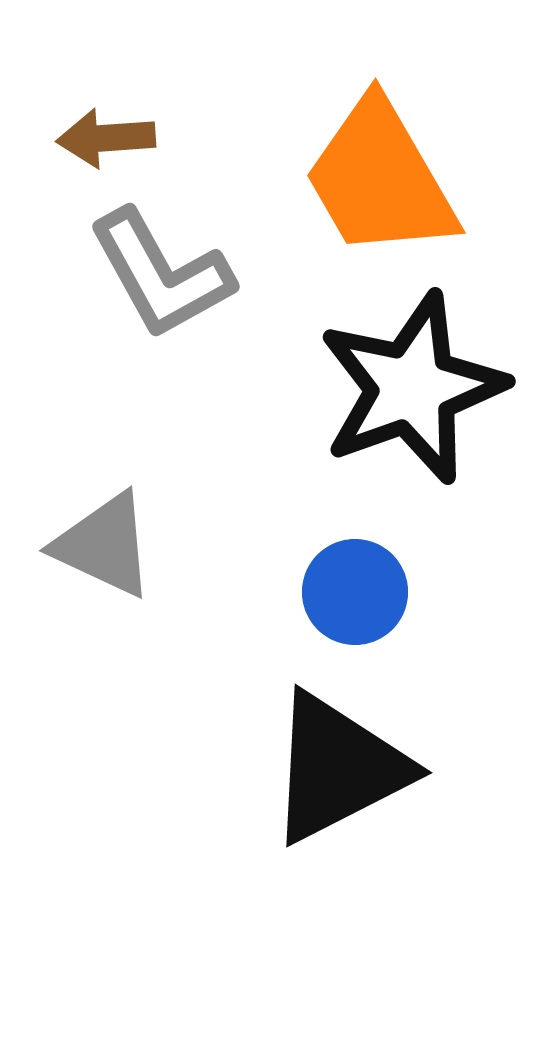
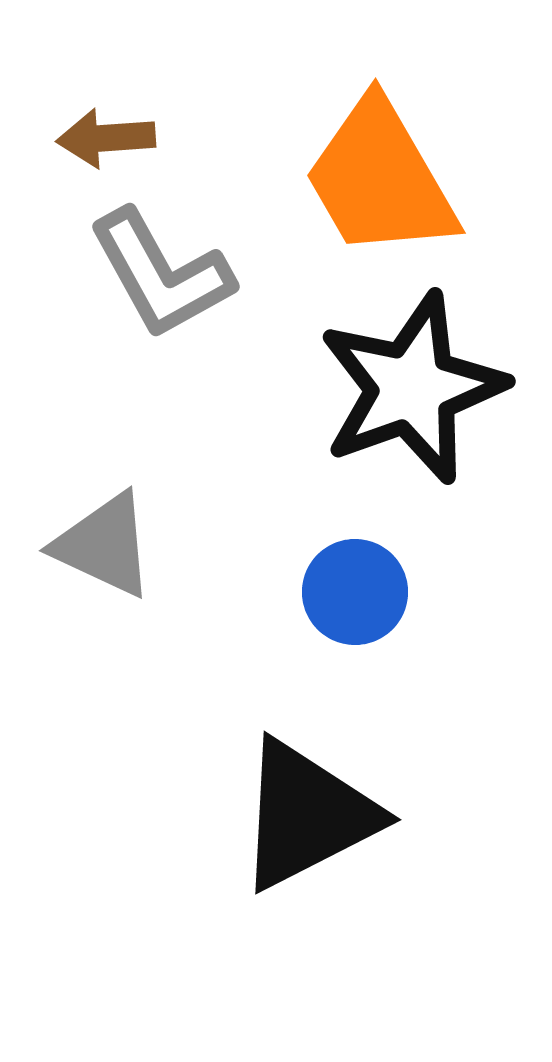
black triangle: moved 31 px left, 47 px down
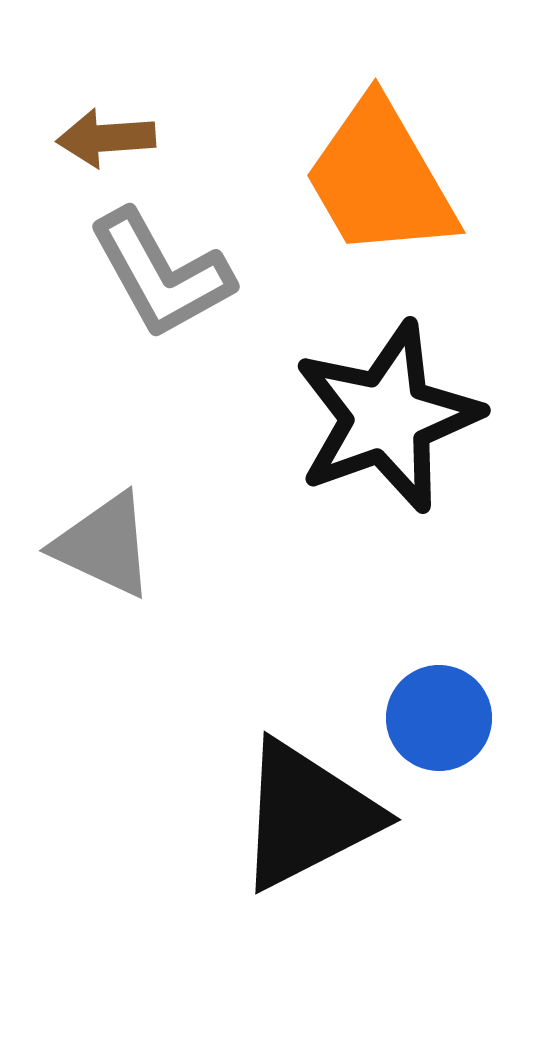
black star: moved 25 px left, 29 px down
blue circle: moved 84 px right, 126 px down
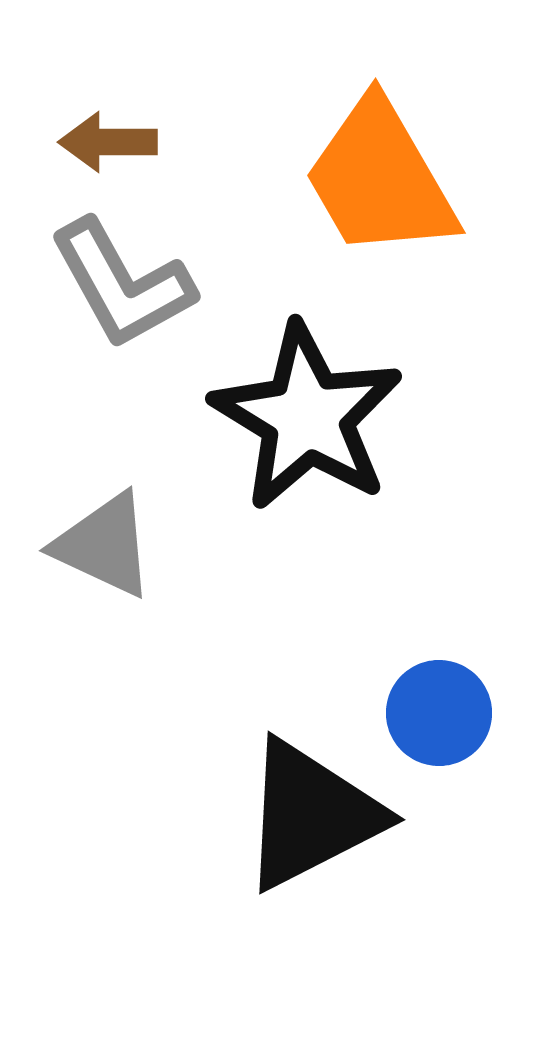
brown arrow: moved 2 px right, 4 px down; rotated 4 degrees clockwise
gray L-shape: moved 39 px left, 10 px down
black star: moved 80 px left; rotated 21 degrees counterclockwise
blue circle: moved 5 px up
black triangle: moved 4 px right
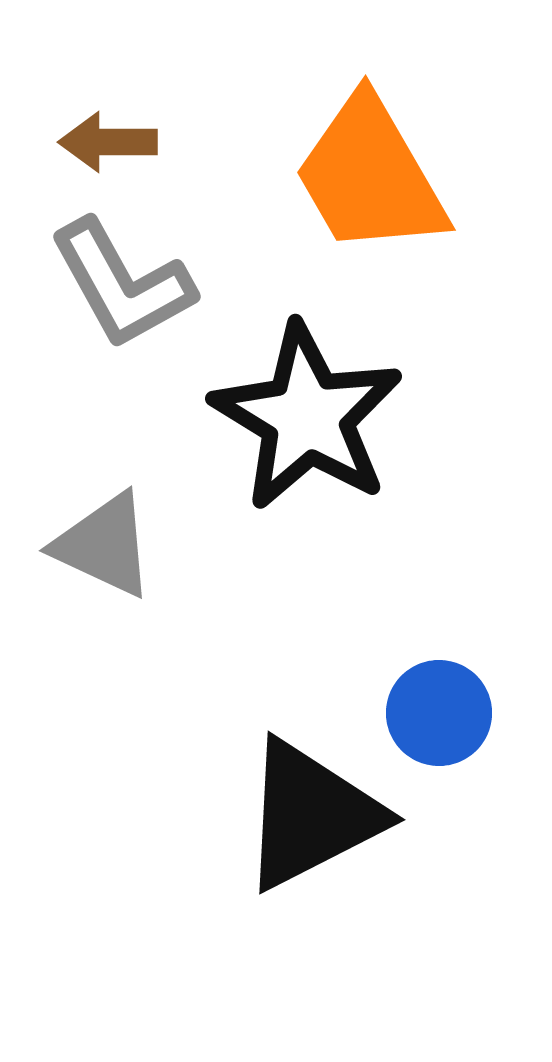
orange trapezoid: moved 10 px left, 3 px up
